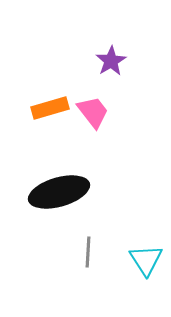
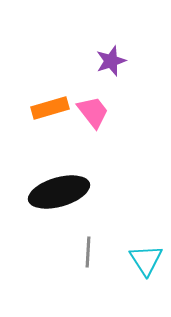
purple star: rotated 12 degrees clockwise
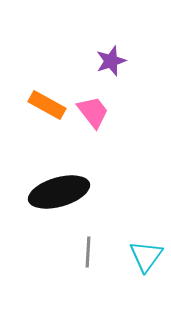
orange rectangle: moved 3 px left, 3 px up; rotated 45 degrees clockwise
cyan triangle: moved 4 px up; rotated 9 degrees clockwise
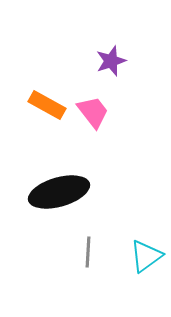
cyan triangle: rotated 18 degrees clockwise
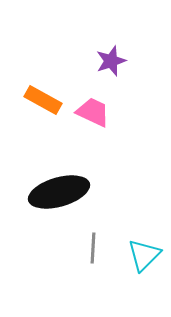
orange rectangle: moved 4 px left, 5 px up
pink trapezoid: rotated 27 degrees counterclockwise
gray line: moved 5 px right, 4 px up
cyan triangle: moved 2 px left, 1 px up; rotated 9 degrees counterclockwise
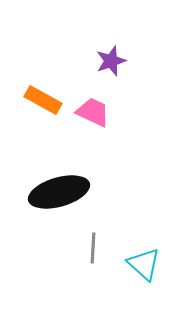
cyan triangle: moved 9 px down; rotated 33 degrees counterclockwise
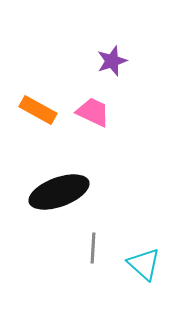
purple star: moved 1 px right
orange rectangle: moved 5 px left, 10 px down
black ellipse: rotated 4 degrees counterclockwise
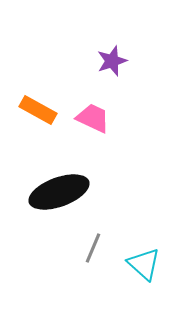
pink trapezoid: moved 6 px down
gray line: rotated 20 degrees clockwise
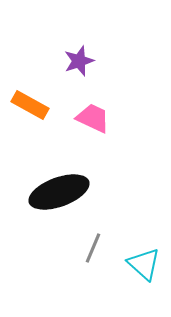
purple star: moved 33 px left
orange rectangle: moved 8 px left, 5 px up
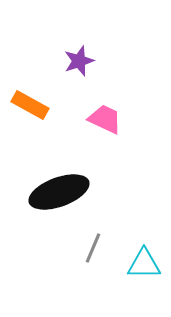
pink trapezoid: moved 12 px right, 1 px down
cyan triangle: rotated 42 degrees counterclockwise
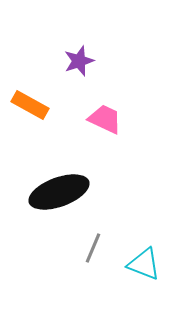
cyan triangle: rotated 21 degrees clockwise
